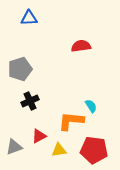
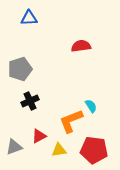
orange L-shape: rotated 28 degrees counterclockwise
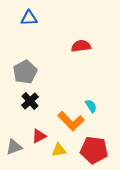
gray pentagon: moved 5 px right, 3 px down; rotated 10 degrees counterclockwise
black cross: rotated 18 degrees counterclockwise
orange L-shape: rotated 112 degrees counterclockwise
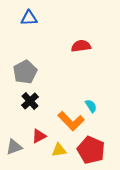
red pentagon: moved 3 px left; rotated 16 degrees clockwise
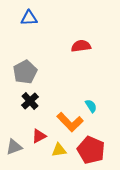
orange L-shape: moved 1 px left, 1 px down
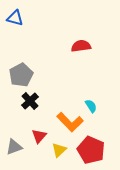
blue triangle: moved 14 px left; rotated 18 degrees clockwise
gray pentagon: moved 4 px left, 3 px down
red triangle: rotated 21 degrees counterclockwise
yellow triangle: rotated 35 degrees counterclockwise
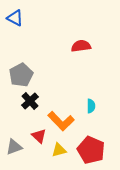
blue triangle: rotated 12 degrees clockwise
cyan semicircle: rotated 32 degrees clockwise
orange L-shape: moved 9 px left, 1 px up
red triangle: rotated 28 degrees counterclockwise
yellow triangle: rotated 28 degrees clockwise
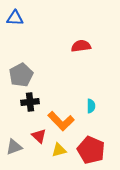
blue triangle: rotated 24 degrees counterclockwise
black cross: moved 1 px down; rotated 36 degrees clockwise
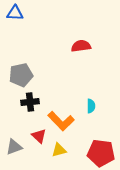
blue triangle: moved 5 px up
gray pentagon: rotated 15 degrees clockwise
red pentagon: moved 10 px right, 3 px down; rotated 16 degrees counterclockwise
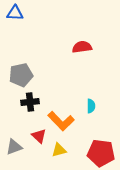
red semicircle: moved 1 px right, 1 px down
